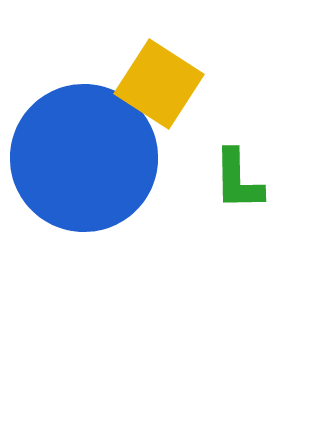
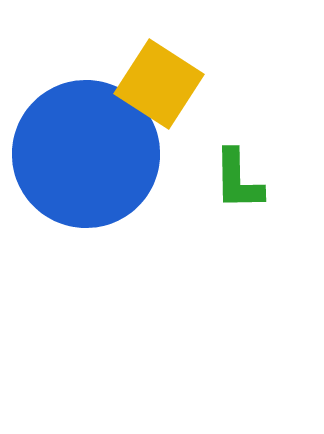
blue circle: moved 2 px right, 4 px up
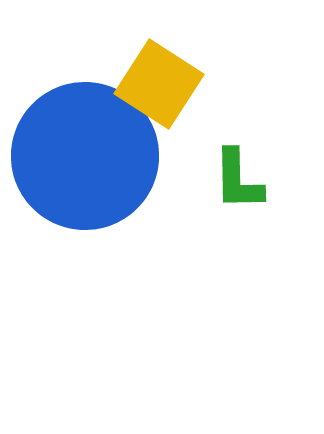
blue circle: moved 1 px left, 2 px down
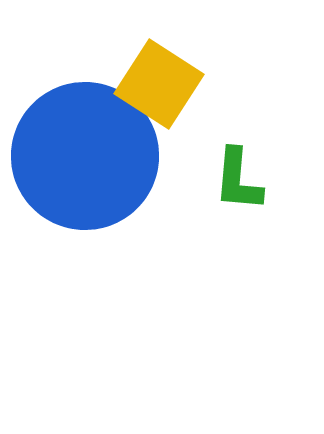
green L-shape: rotated 6 degrees clockwise
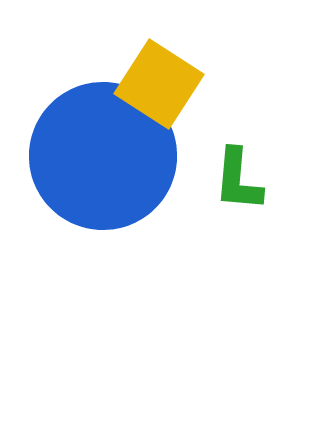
blue circle: moved 18 px right
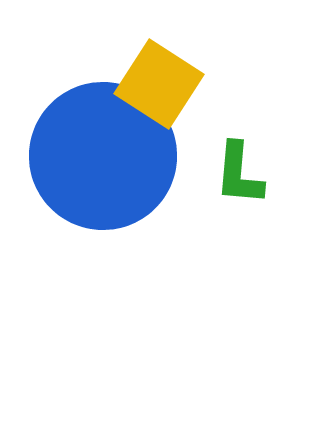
green L-shape: moved 1 px right, 6 px up
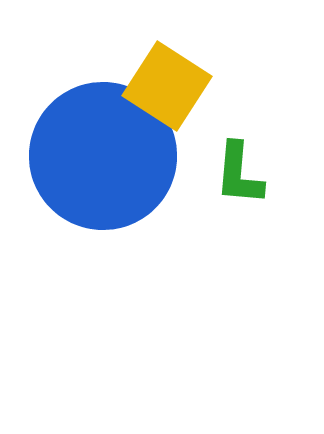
yellow square: moved 8 px right, 2 px down
